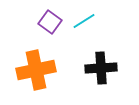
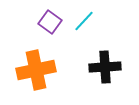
cyan line: rotated 15 degrees counterclockwise
black cross: moved 4 px right, 1 px up
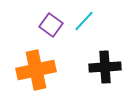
purple square: moved 1 px right, 3 px down
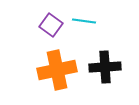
cyan line: rotated 55 degrees clockwise
orange cross: moved 21 px right
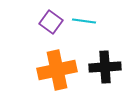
purple square: moved 3 px up
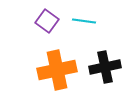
purple square: moved 4 px left, 1 px up
black cross: rotated 8 degrees counterclockwise
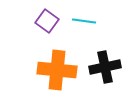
orange cross: rotated 18 degrees clockwise
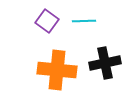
cyan line: rotated 10 degrees counterclockwise
black cross: moved 4 px up
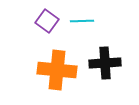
cyan line: moved 2 px left
black cross: rotated 8 degrees clockwise
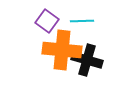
black cross: moved 18 px left, 3 px up; rotated 20 degrees clockwise
orange cross: moved 5 px right, 20 px up
